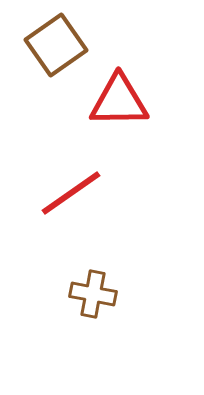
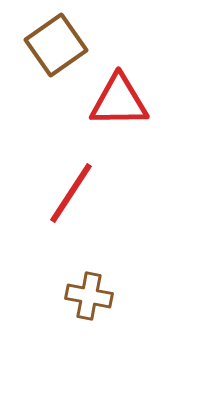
red line: rotated 22 degrees counterclockwise
brown cross: moved 4 px left, 2 px down
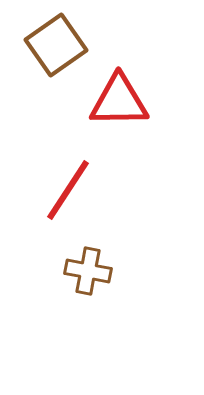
red line: moved 3 px left, 3 px up
brown cross: moved 1 px left, 25 px up
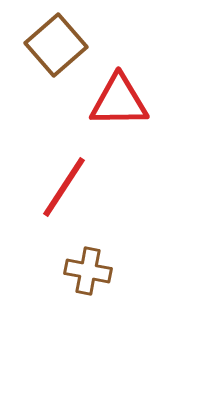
brown square: rotated 6 degrees counterclockwise
red line: moved 4 px left, 3 px up
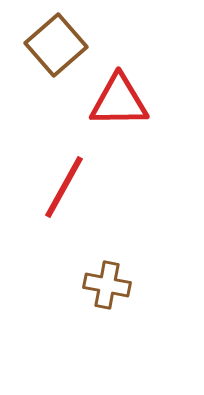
red line: rotated 4 degrees counterclockwise
brown cross: moved 19 px right, 14 px down
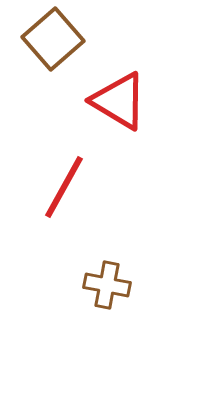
brown square: moved 3 px left, 6 px up
red triangle: rotated 32 degrees clockwise
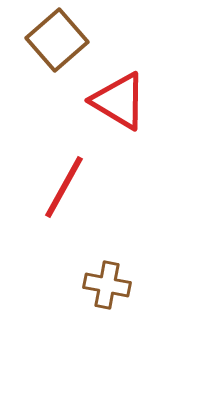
brown square: moved 4 px right, 1 px down
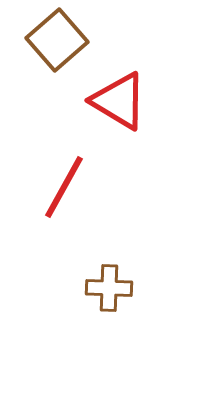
brown cross: moved 2 px right, 3 px down; rotated 9 degrees counterclockwise
